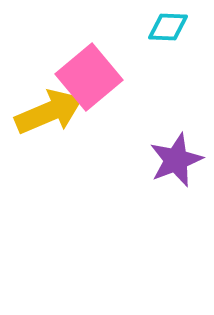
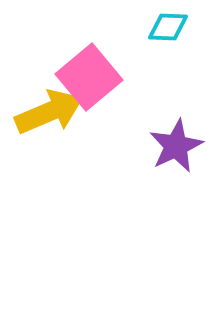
purple star: moved 14 px up; rotated 4 degrees counterclockwise
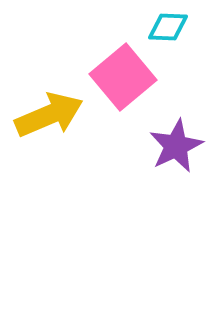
pink square: moved 34 px right
yellow arrow: moved 3 px down
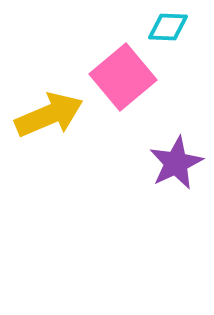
purple star: moved 17 px down
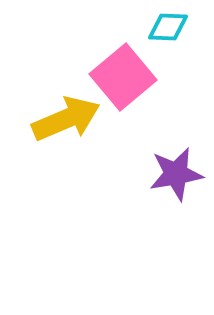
yellow arrow: moved 17 px right, 4 px down
purple star: moved 11 px down; rotated 16 degrees clockwise
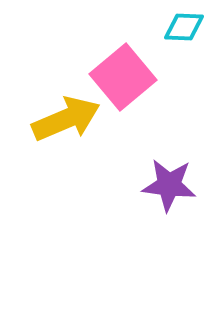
cyan diamond: moved 16 px right
purple star: moved 7 px left, 11 px down; rotated 16 degrees clockwise
